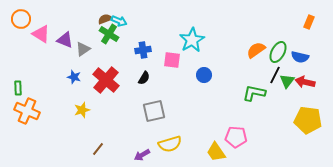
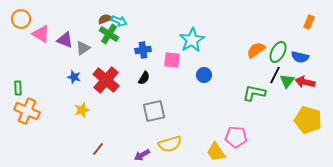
gray triangle: moved 1 px up
yellow pentagon: rotated 8 degrees clockwise
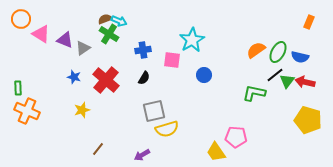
black line: rotated 24 degrees clockwise
yellow semicircle: moved 3 px left, 15 px up
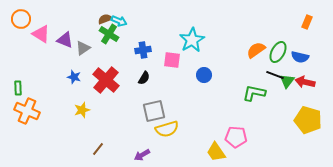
orange rectangle: moved 2 px left
black line: rotated 60 degrees clockwise
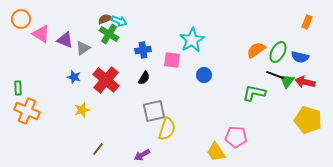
yellow semicircle: rotated 55 degrees counterclockwise
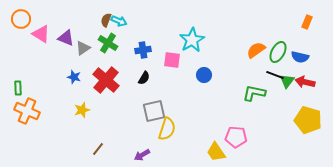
brown semicircle: moved 1 px right, 1 px down; rotated 48 degrees counterclockwise
green cross: moved 1 px left, 9 px down
purple triangle: moved 1 px right, 2 px up
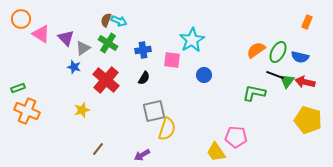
purple triangle: rotated 24 degrees clockwise
blue star: moved 10 px up
green rectangle: rotated 72 degrees clockwise
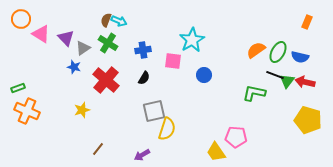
pink square: moved 1 px right, 1 px down
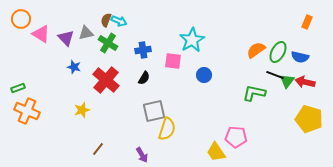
gray triangle: moved 3 px right, 15 px up; rotated 21 degrees clockwise
yellow pentagon: moved 1 px right, 1 px up
purple arrow: rotated 91 degrees counterclockwise
